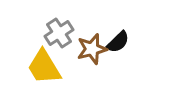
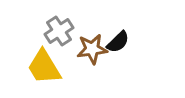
gray cross: moved 2 px up
brown star: rotated 8 degrees clockwise
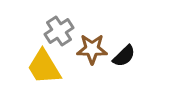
black semicircle: moved 6 px right, 14 px down
brown star: rotated 8 degrees clockwise
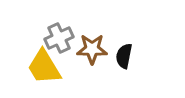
gray cross: moved 7 px down; rotated 8 degrees clockwise
black semicircle: rotated 145 degrees clockwise
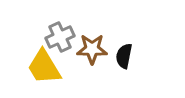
gray cross: moved 1 px right, 1 px up
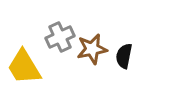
brown star: rotated 12 degrees counterclockwise
yellow trapezoid: moved 20 px left
